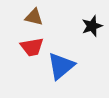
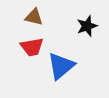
black star: moved 5 px left
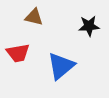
black star: moved 2 px right; rotated 15 degrees clockwise
red trapezoid: moved 14 px left, 6 px down
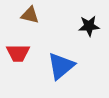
brown triangle: moved 4 px left, 2 px up
red trapezoid: rotated 10 degrees clockwise
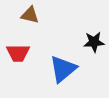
black star: moved 5 px right, 16 px down
blue triangle: moved 2 px right, 3 px down
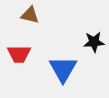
red trapezoid: moved 1 px right, 1 px down
blue triangle: rotated 20 degrees counterclockwise
